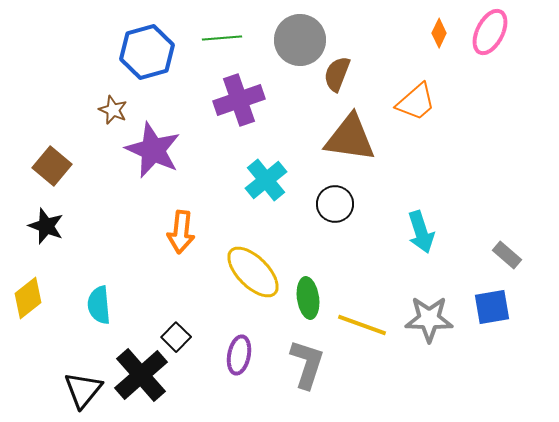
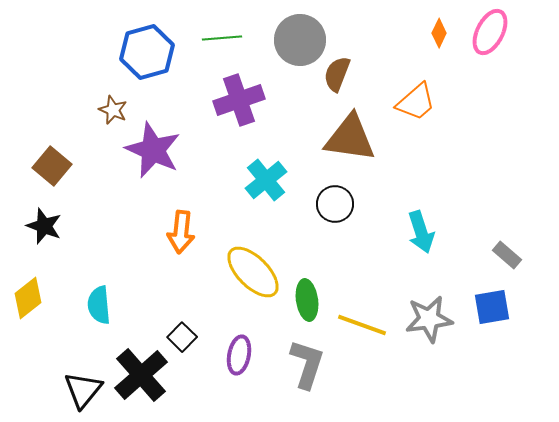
black star: moved 2 px left
green ellipse: moved 1 px left, 2 px down
gray star: rotated 9 degrees counterclockwise
black square: moved 6 px right
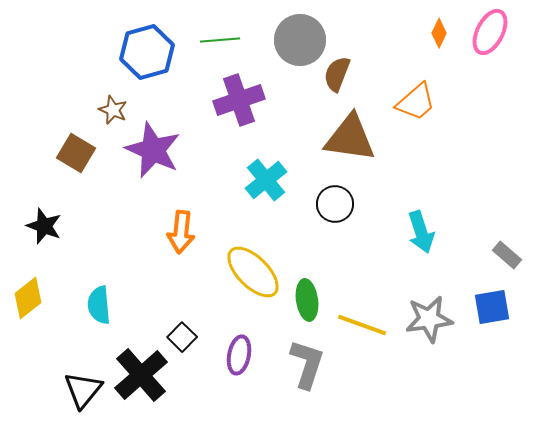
green line: moved 2 px left, 2 px down
brown square: moved 24 px right, 13 px up; rotated 9 degrees counterclockwise
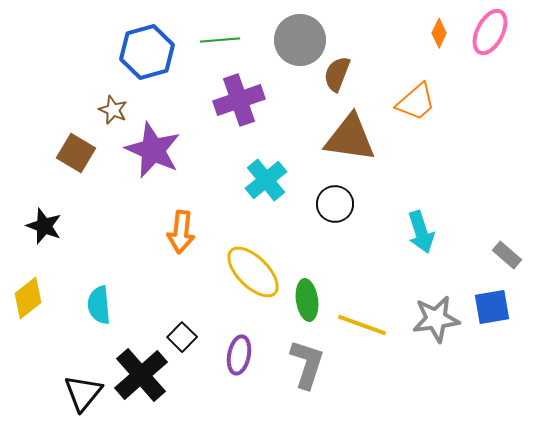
gray star: moved 7 px right
black triangle: moved 3 px down
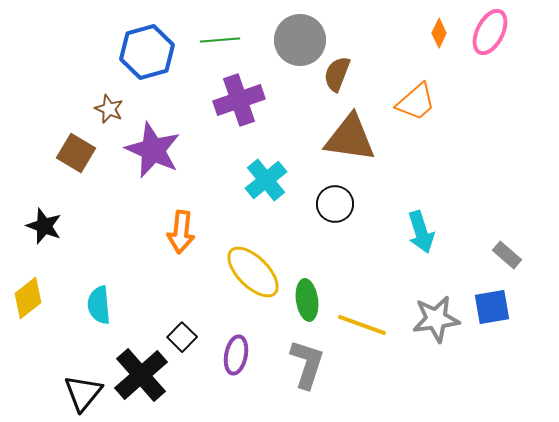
brown star: moved 4 px left, 1 px up
purple ellipse: moved 3 px left
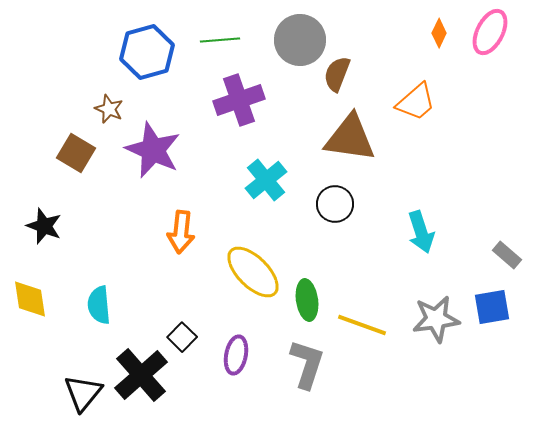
yellow diamond: moved 2 px right, 1 px down; rotated 60 degrees counterclockwise
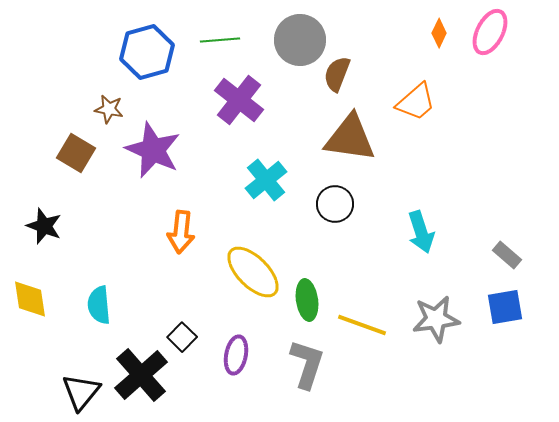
purple cross: rotated 33 degrees counterclockwise
brown star: rotated 12 degrees counterclockwise
blue square: moved 13 px right
black triangle: moved 2 px left, 1 px up
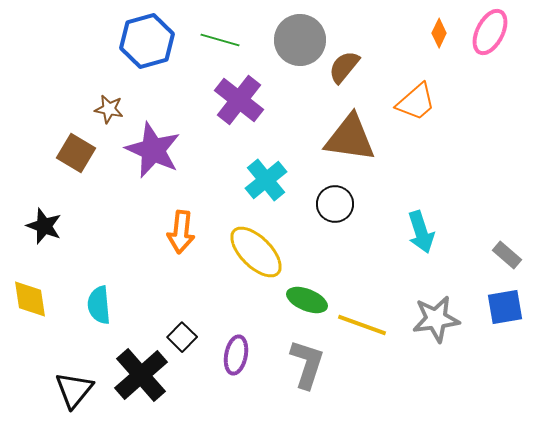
green line: rotated 21 degrees clockwise
blue hexagon: moved 11 px up
brown semicircle: moved 7 px right, 7 px up; rotated 18 degrees clockwise
yellow ellipse: moved 3 px right, 20 px up
green ellipse: rotated 60 degrees counterclockwise
black triangle: moved 7 px left, 2 px up
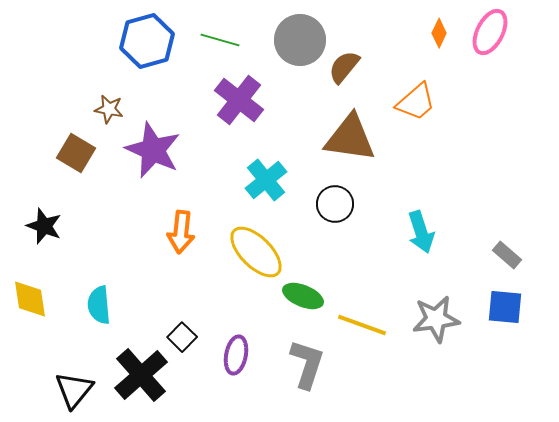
green ellipse: moved 4 px left, 4 px up
blue square: rotated 15 degrees clockwise
